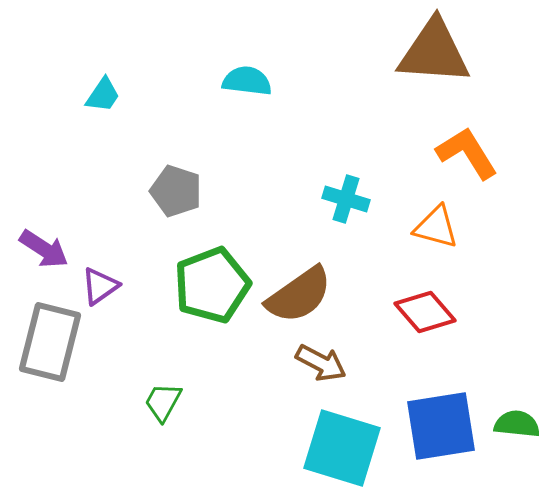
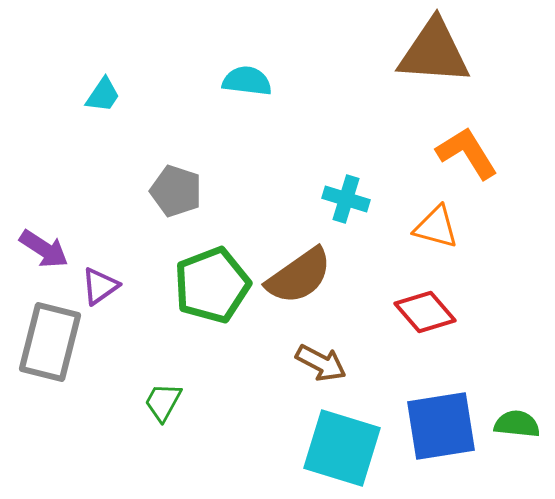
brown semicircle: moved 19 px up
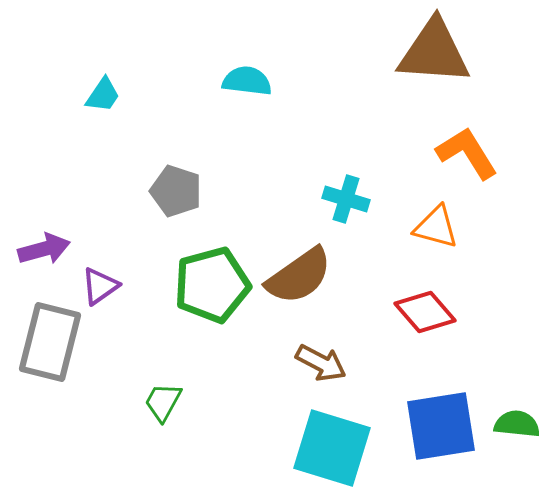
purple arrow: rotated 48 degrees counterclockwise
green pentagon: rotated 6 degrees clockwise
cyan square: moved 10 px left
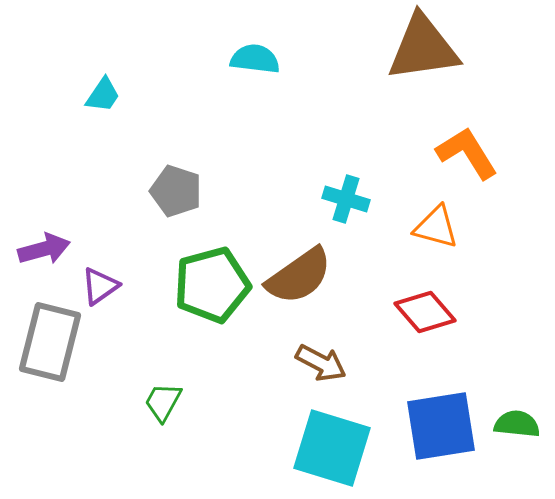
brown triangle: moved 11 px left, 4 px up; rotated 12 degrees counterclockwise
cyan semicircle: moved 8 px right, 22 px up
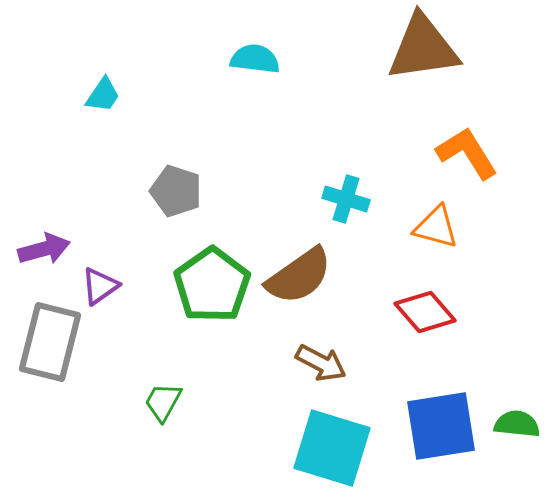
green pentagon: rotated 20 degrees counterclockwise
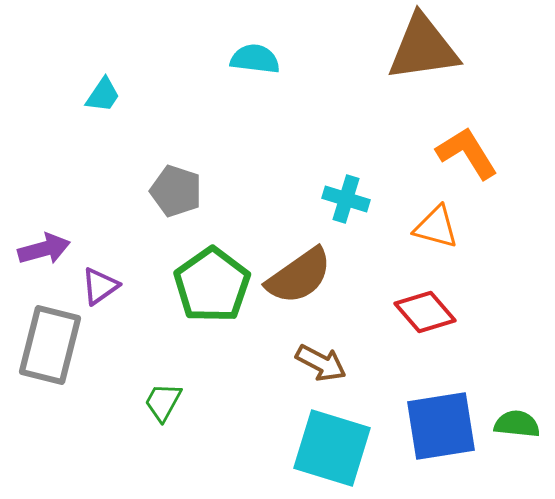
gray rectangle: moved 3 px down
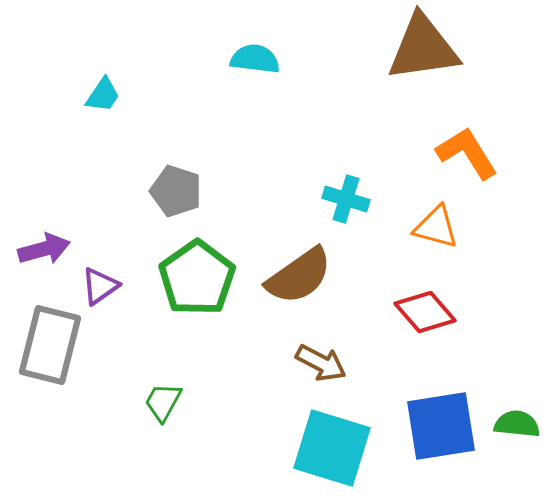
green pentagon: moved 15 px left, 7 px up
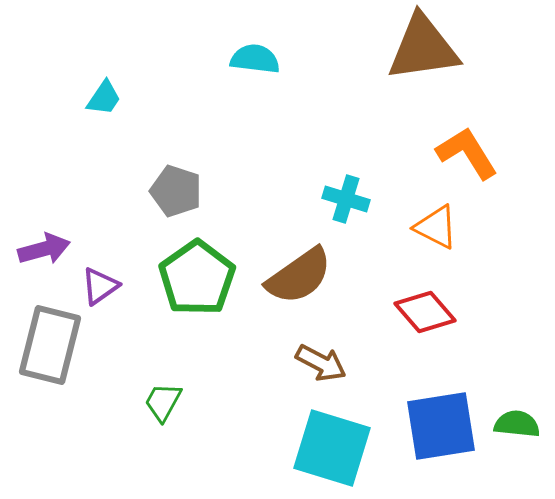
cyan trapezoid: moved 1 px right, 3 px down
orange triangle: rotated 12 degrees clockwise
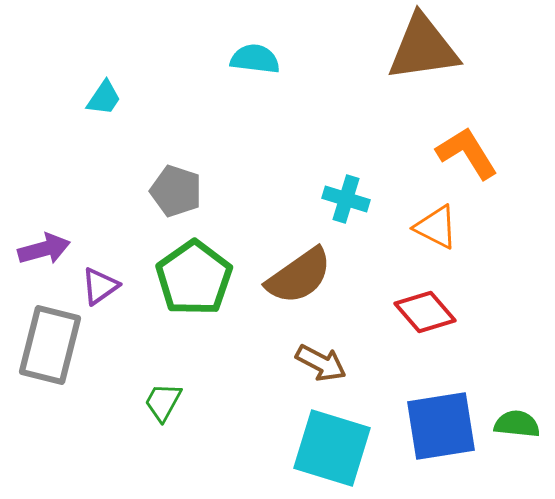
green pentagon: moved 3 px left
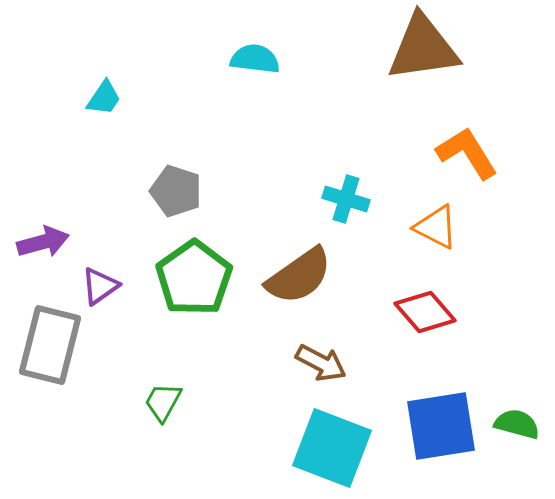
purple arrow: moved 1 px left, 7 px up
green semicircle: rotated 9 degrees clockwise
cyan square: rotated 4 degrees clockwise
